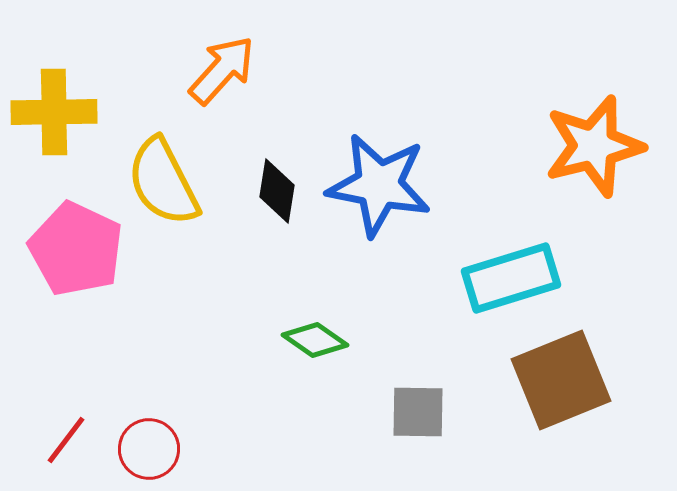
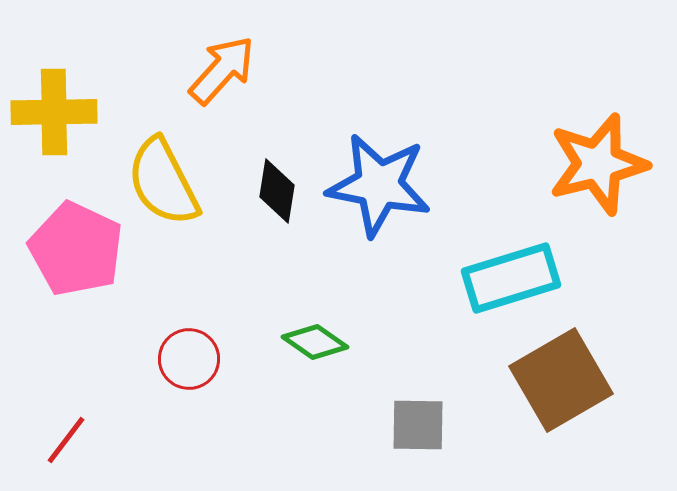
orange star: moved 4 px right, 18 px down
green diamond: moved 2 px down
brown square: rotated 8 degrees counterclockwise
gray square: moved 13 px down
red circle: moved 40 px right, 90 px up
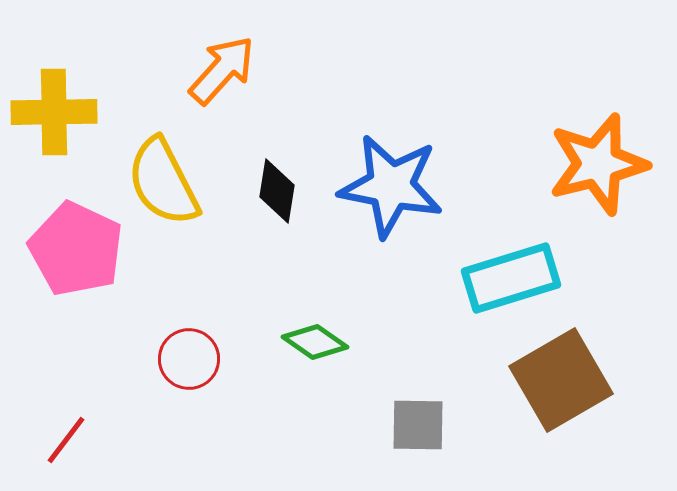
blue star: moved 12 px right, 1 px down
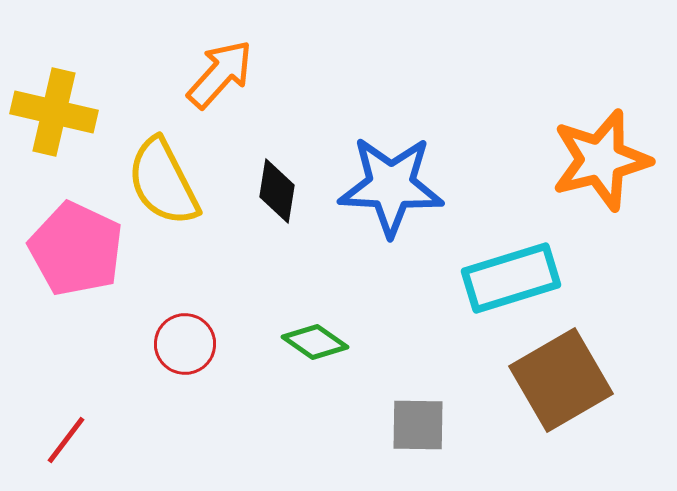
orange arrow: moved 2 px left, 4 px down
yellow cross: rotated 14 degrees clockwise
orange star: moved 3 px right, 4 px up
blue star: rotated 8 degrees counterclockwise
red circle: moved 4 px left, 15 px up
